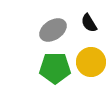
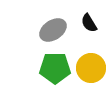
yellow circle: moved 6 px down
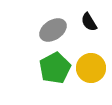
black semicircle: moved 1 px up
green pentagon: rotated 28 degrees counterclockwise
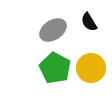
green pentagon: rotated 16 degrees counterclockwise
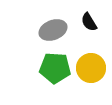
gray ellipse: rotated 12 degrees clockwise
green pentagon: rotated 24 degrees counterclockwise
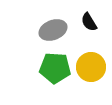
yellow circle: moved 1 px up
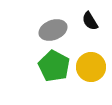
black semicircle: moved 1 px right, 1 px up
green pentagon: moved 1 px left, 2 px up; rotated 24 degrees clockwise
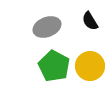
gray ellipse: moved 6 px left, 3 px up
yellow circle: moved 1 px left, 1 px up
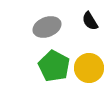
yellow circle: moved 1 px left, 2 px down
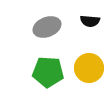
black semicircle: rotated 54 degrees counterclockwise
green pentagon: moved 6 px left, 6 px down; rotated 24 degrees counterclockwise
